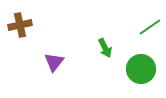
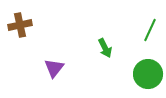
green line: moved 3 px down; rotated 30 degrees counterclockwise
purple triangle: moved 6 px down
green circle: moved 7 px right, 5 px down
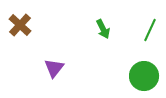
brown cross: rotated 35 degrees counterclockwise
green arrow: moved 2 px left, 19 px up
green circle: moved 4 px left, 2 px down
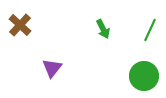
purple triangle: moved 2 px left
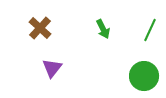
brown cross: moved 20 px right, 3 px down
